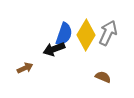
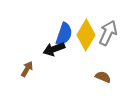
brown arrow: moved 2 px right, 1 px down; rotated 35 degrees counterclockwise
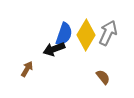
brown semicircle: rotated 28 degrees clockwise
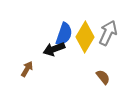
yellow diamond: moved 1 px left, 2 px down
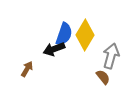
gray arrow: moved 3 px right, 23 px down; rotated 10 degrees counterclockwise
yellow diamond: moved 2 px up
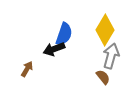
yellow diamond: moved 20 px right, 5 px up
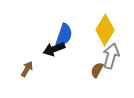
blue semicircle: moved 1 px down
brown semicircle: moved 6 px left, 7 px up; rotated 112 degrees counterclockwise
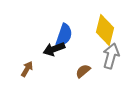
yellow diamond: rotated 16 degrees counterclockwise
brown semicircle: moved 14 px left, 1 px down; rotated 21 degrees clockwise
